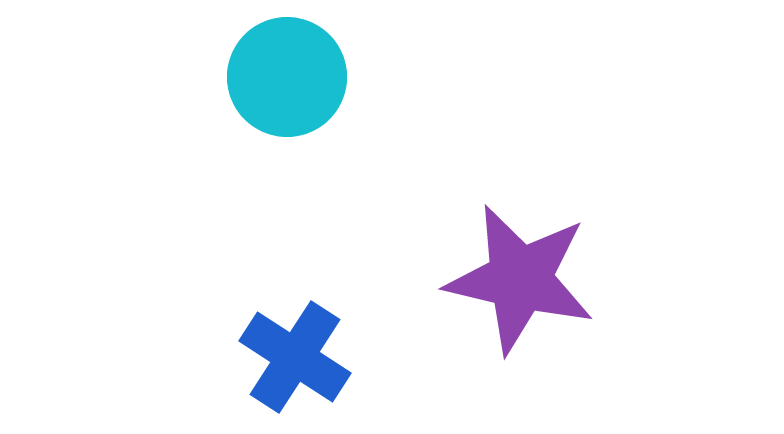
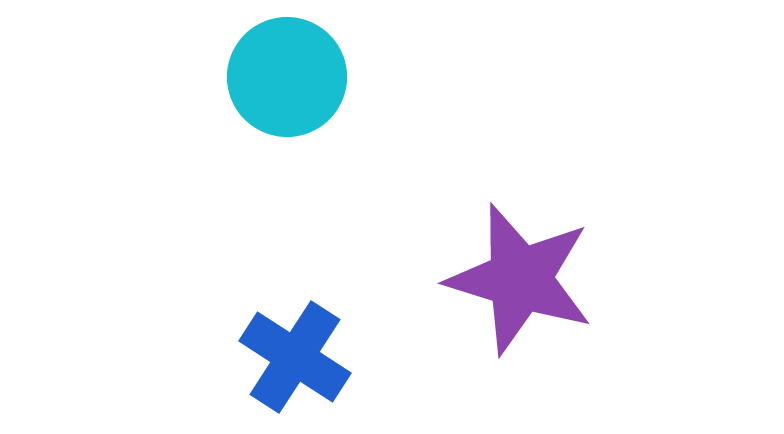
purple star: rotated 4 degrees clockwise
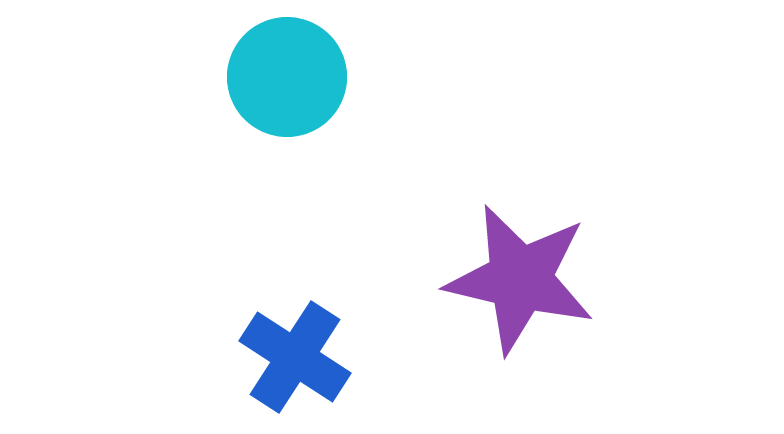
purple star: rotated 4 degrees counterclockwise
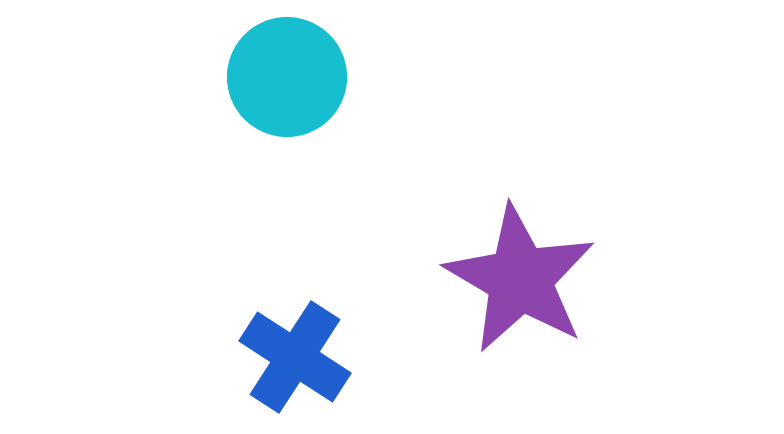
purple star: rotated 17 degrees clockwise
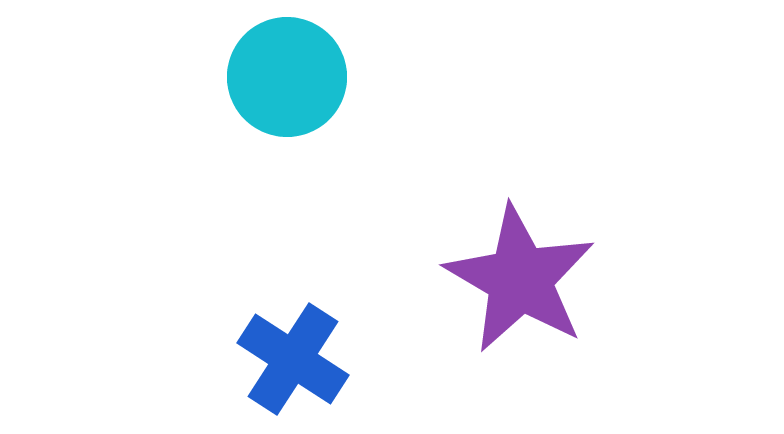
blue cross: moved 2 px left, 2 px down
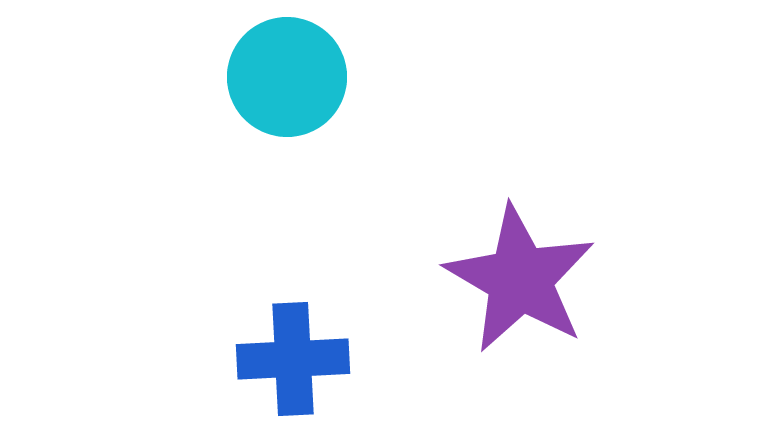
blue cross: rotated 36 degrees counterclockwise
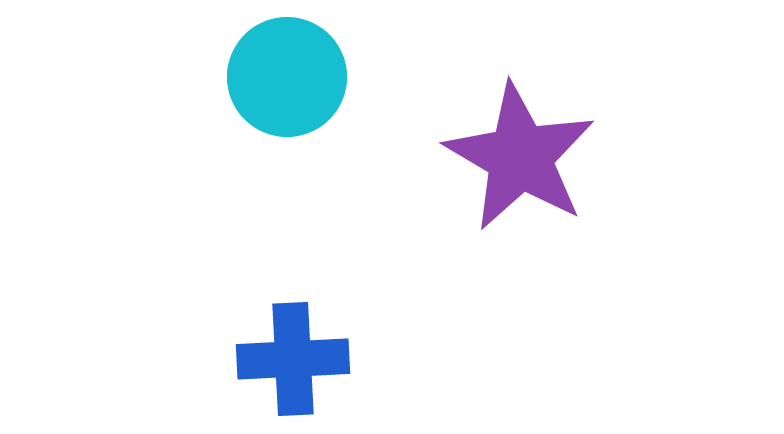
purple star: moved 122 px up
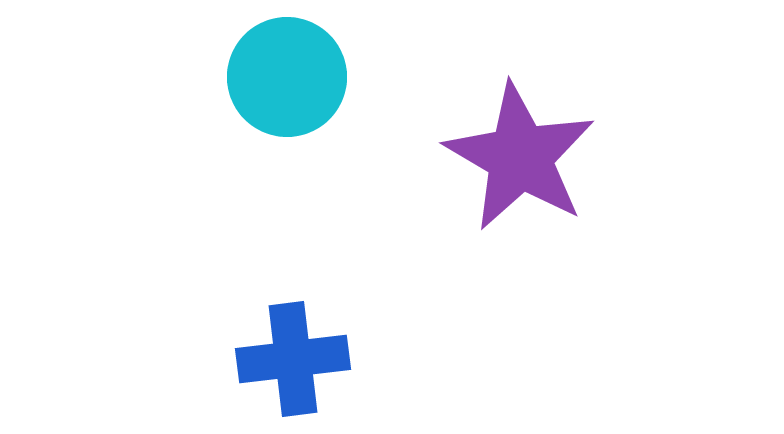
blue cross: rotated 4 degrees counterclockwise
